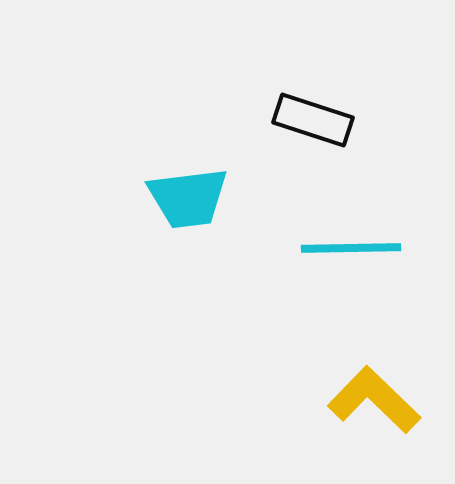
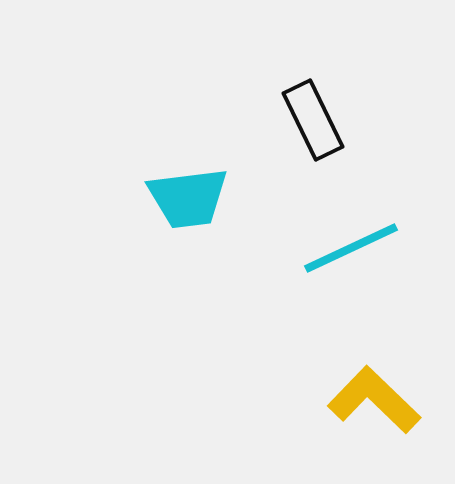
black rectangle: rotated 46 degrees clockwise
cyan line: rotated 24 degrees counterclockwise
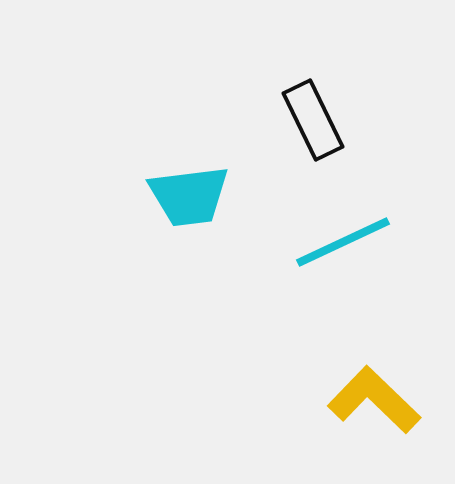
cyan trapezoid: moved 1 px right, 2 px up
cyan line: moved 8 px left, 6 px up
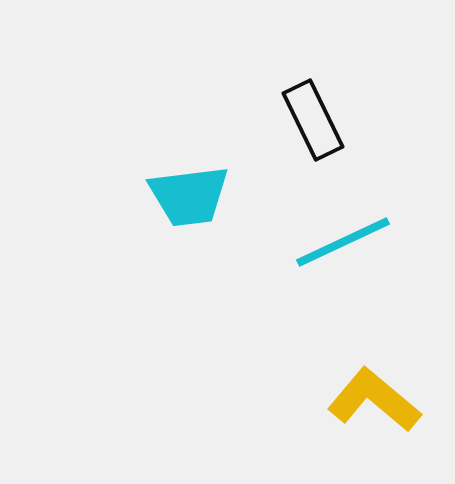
yellow L-shape: rotated 4 degrees counterclockwise
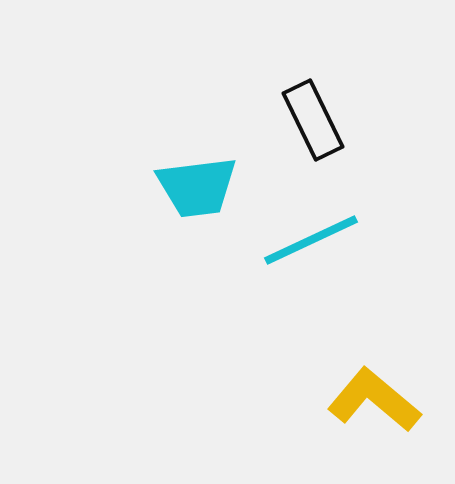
cyan trapezoid: moved 8 px right, 9 px up
cyan line: moved 32 px left, 2 px up
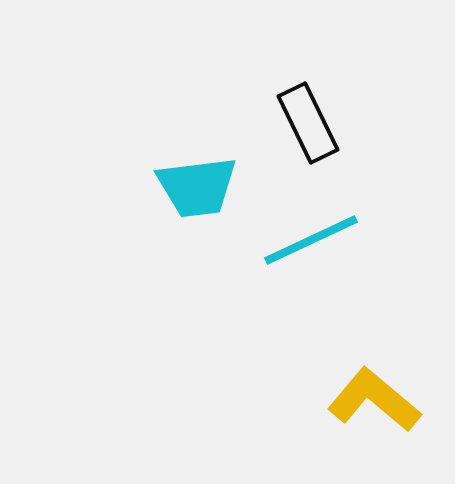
black rectangle: moved 5 px left, 3 px down
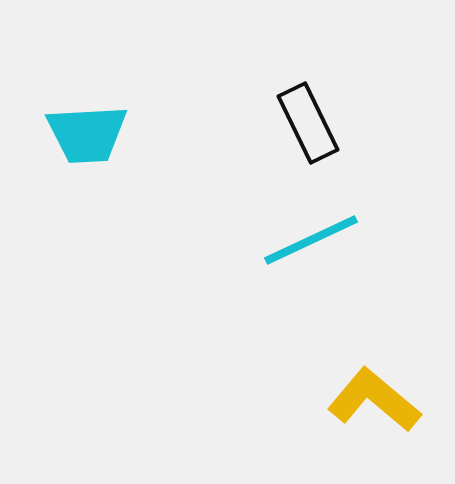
cyan trapezoid: moved 110 px left, 53 px up; rotated 4 degrees clockwise
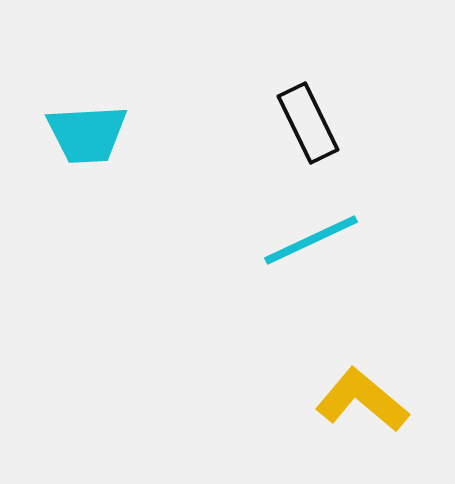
yellow L-shape: moved 12 px left
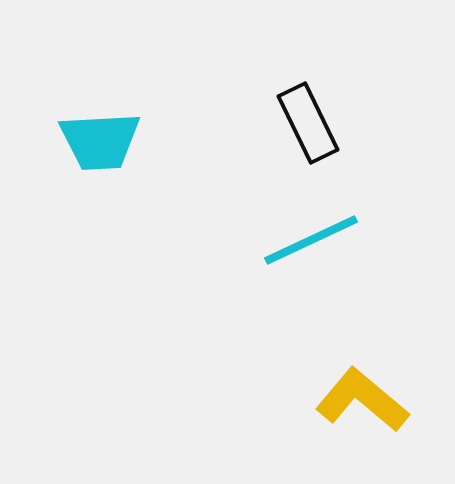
cyan trapezoid: moved 13 px right, 7 px down
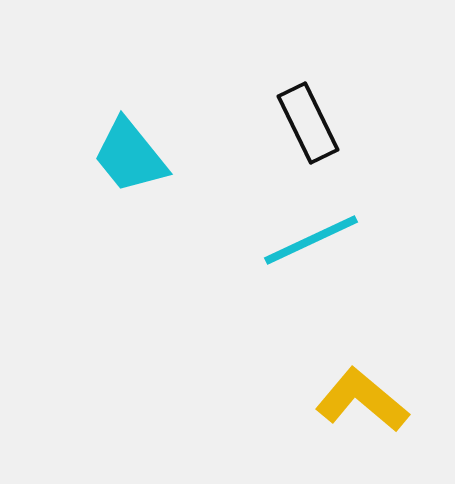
cyan trapezoid: moved 30 px right, 15 px down; rotated 54 degrees clockwise
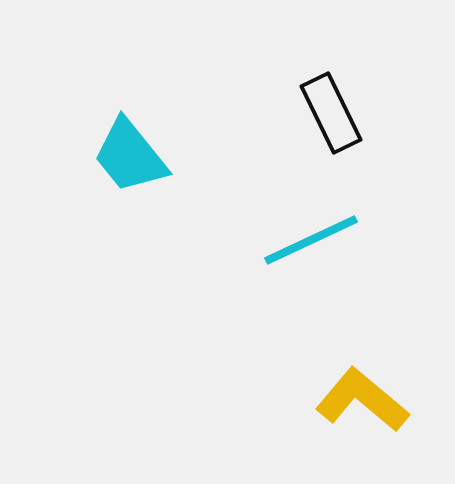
black rectangle: moved 23 px right, 10 px up
